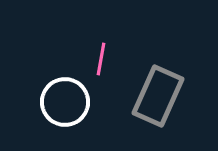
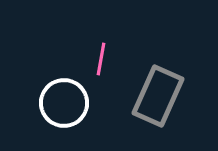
white circle: moved 1 px left, 1 px down
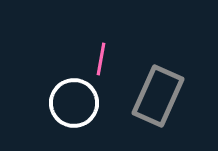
white circle: moved 10 px right
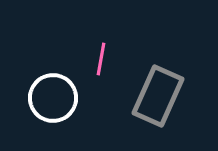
white circle: moved 21 px left, 5 px up
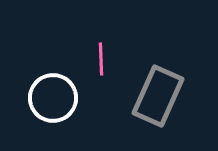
pink line: rotated 12 degrees counterclockwise
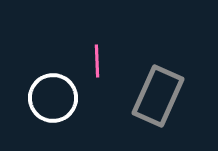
pink line: moved 4 px left, 2 px down
